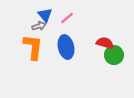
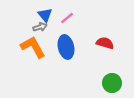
gray arrow: moved 1 px right, 1 px down
orange L-shape: rotated 36 degrees counterclockwise
green circle: moved 2 px left, 28 px down
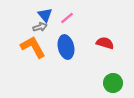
green circle: moved 1 px right
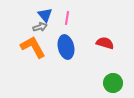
pink line: rotated 40 degrees counterclockwise
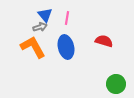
red semicircle: moved 1 px left, 2 px up
green circle: moved 3 px right, 1 px down
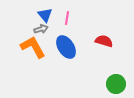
gray arrow: moved 1 px right, 2 px down
blue ellipse: rotated 20 degrees counterclockwise
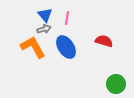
gray arrow: moved 3 px right
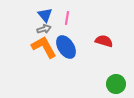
orange L-shape: moved 11 px right
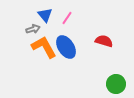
pink line: rotated 24 degrees clockwise
gray arrow: moved 11 px left
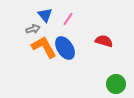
pink line: moved 1 px right, 1 px down
blue ellipse: moved 1 px left, 1 px down
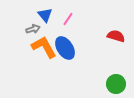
red semicircle: moved 12 px right, 5 px up
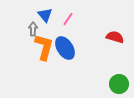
gray arrow: rotated 72 degrees counterclockwise
red semicircle: moved 1 px left, 1 px down
orange L-shape: rotated 44 degrees clockwise
green circle: moved 3 px right
